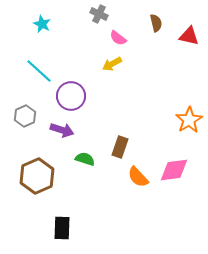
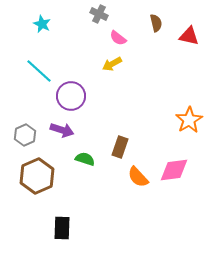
gray hexagon: moved 19 px down
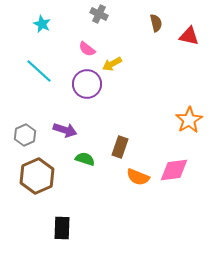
pink semicircle: moved 31 px left, 11 px down
purple circle: moved 16 px right, 12 px up
purple arrow: moved 3 px right
orange semicircle: rotated 25 degrees counterclockwise
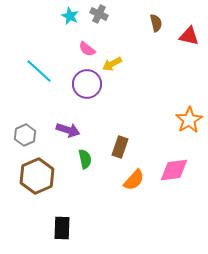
cyan star: moved 28 px right, 8 px up
purple arrow: moved 3 px right
green semicircle: rotated 60 degrees clockwise
orange semicircle: moved 4 px left, 3 px down; rotated 70 degrees counterclockwise
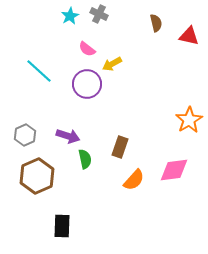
cyan star: rotated 18 degrees clockwise
purple arrow: moved 6 px down
black rectangle: moved 2 px up
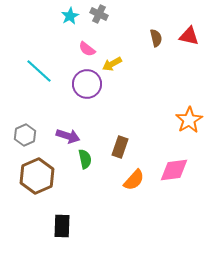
brown semicircle: moved 15 px down
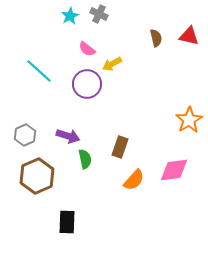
black rectangle: moved 5 px right, 4 px up
